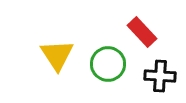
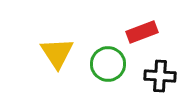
red rectangle: rotated 68 degrees counterclockwise
yellow triangle: moved 2 px up
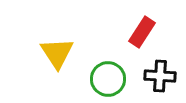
red rectangle: rotated 36 degrees counterclockwise
green circle: moved 15 px down
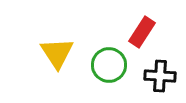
green circle: moved 1 px right, 14 px up
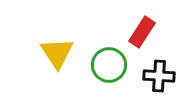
black cross: moved 1 px left
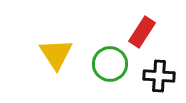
yellow triangle: moved 1 px left, 1 px down
green circle: moved 1 px right, 1 px up
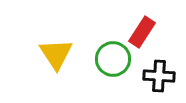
green circle: moved 3 px right, 5 px up
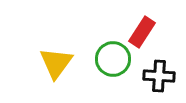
yellow triangle: moved 9 px down; rotated 9 degrees clockwise
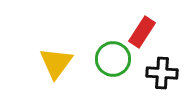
black cross: moved 3 px right, 3 px up
